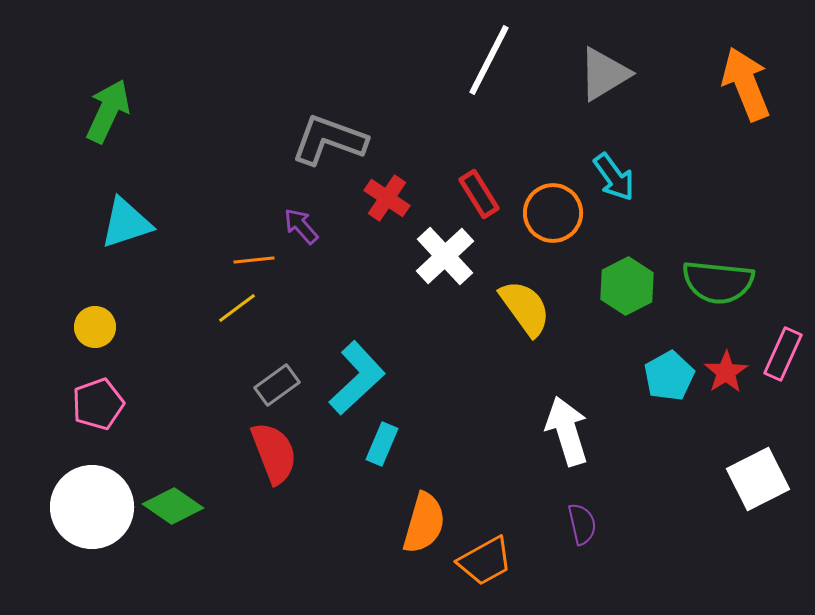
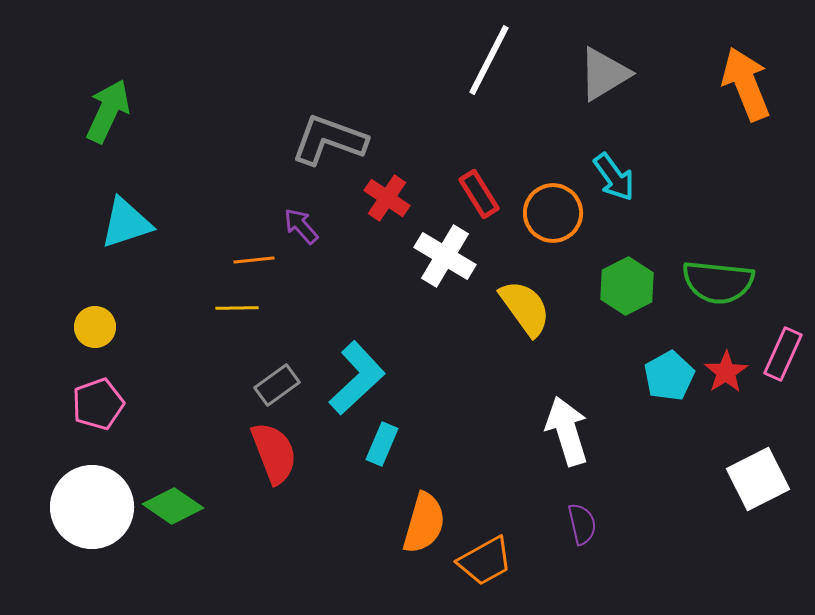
white cross: rotated 16 degrees counterclockwise
yellow line: rotated 36 degrees clockwise
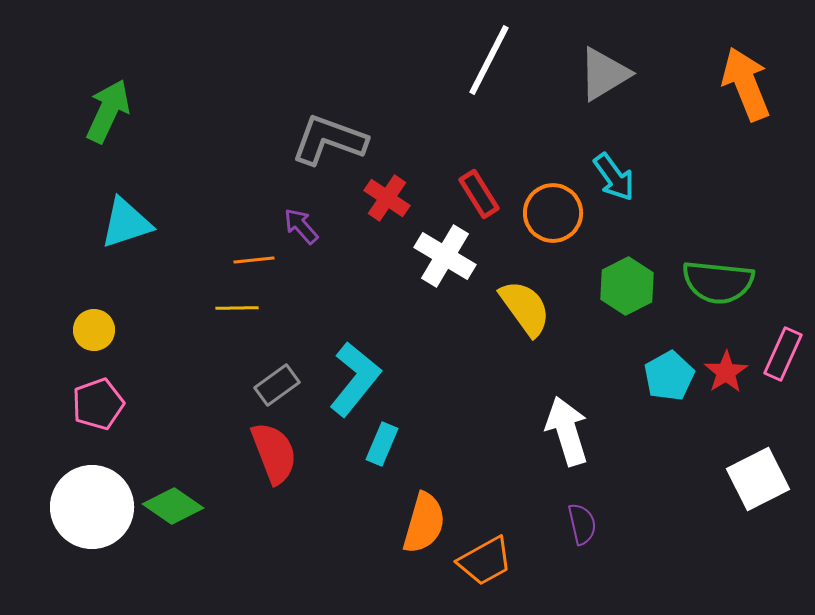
yellow circle: moved 1 px left, 3 px down
cyan L-shape: moved 2 px left, 1 px down; rotated 8 degrees counterclockwise
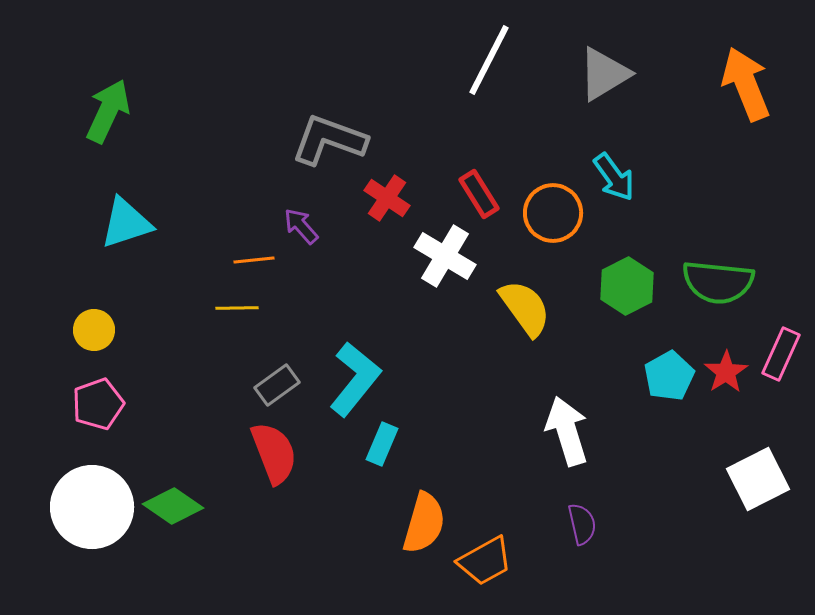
pink rectangle: moved 2 px left
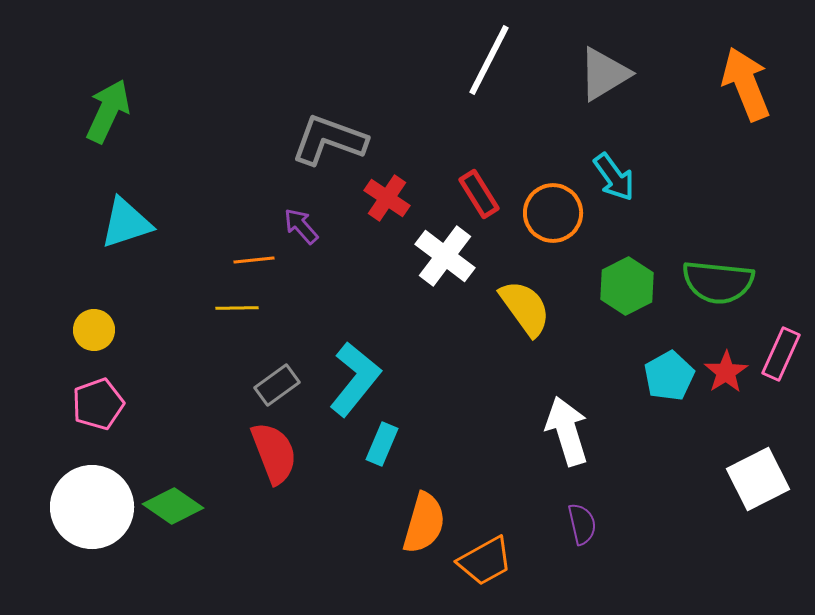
white cross: rotated 6 degrees clockwise
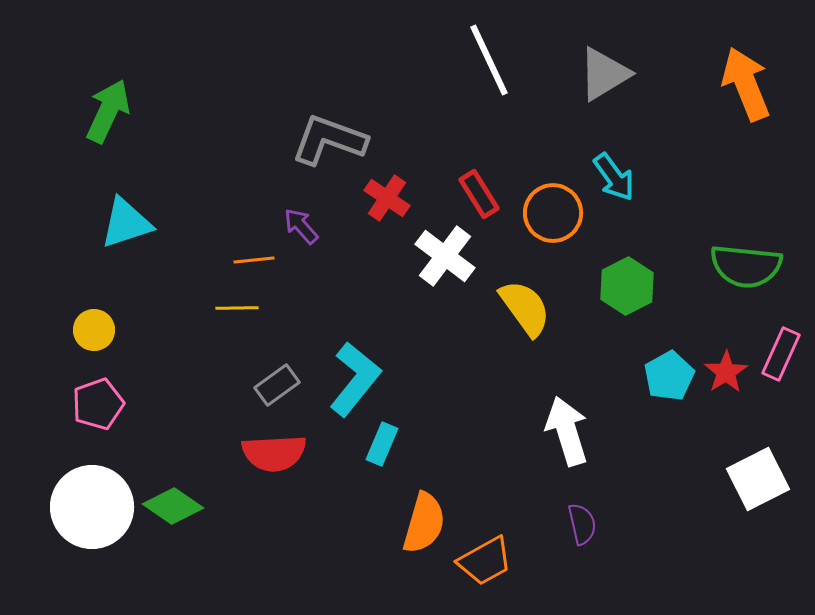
white line: rotated 52 degrees counterclockwise
green semicircle: moved 28 px right, 16 px up
red semicircle: rotated 108 degrees clockwise
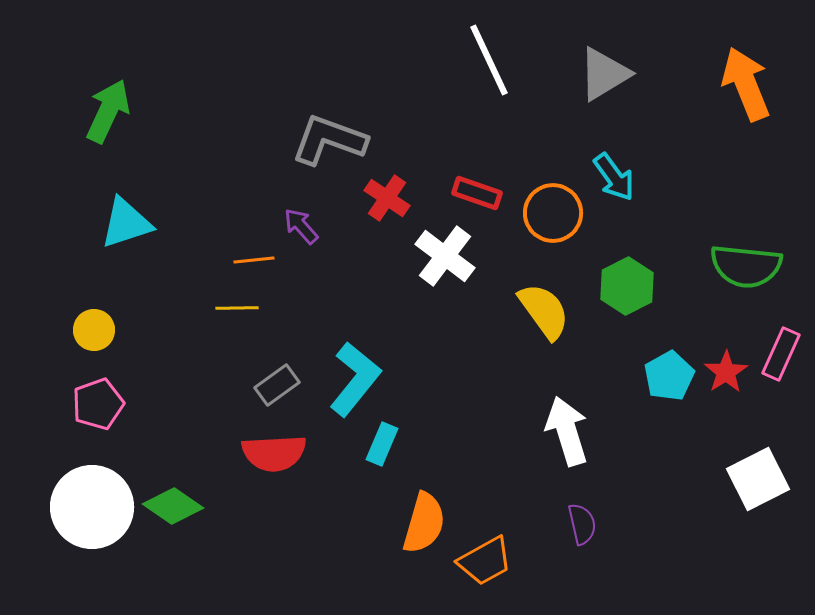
red rectangle: moved 2 px left, 1 px up; rotated 39 degrees counterclockwise
yellow semicircle: moved 19 px right, 3 px down
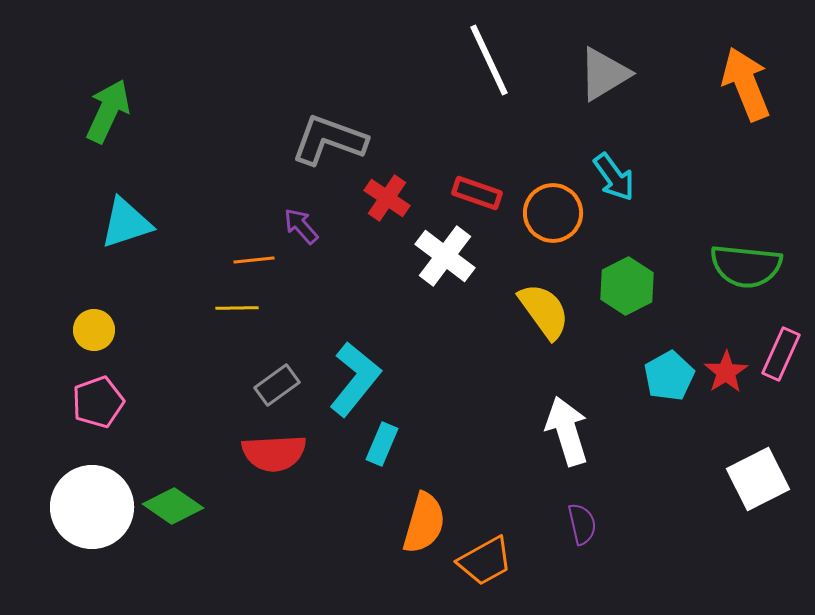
pink pentagon: moved 2 px up
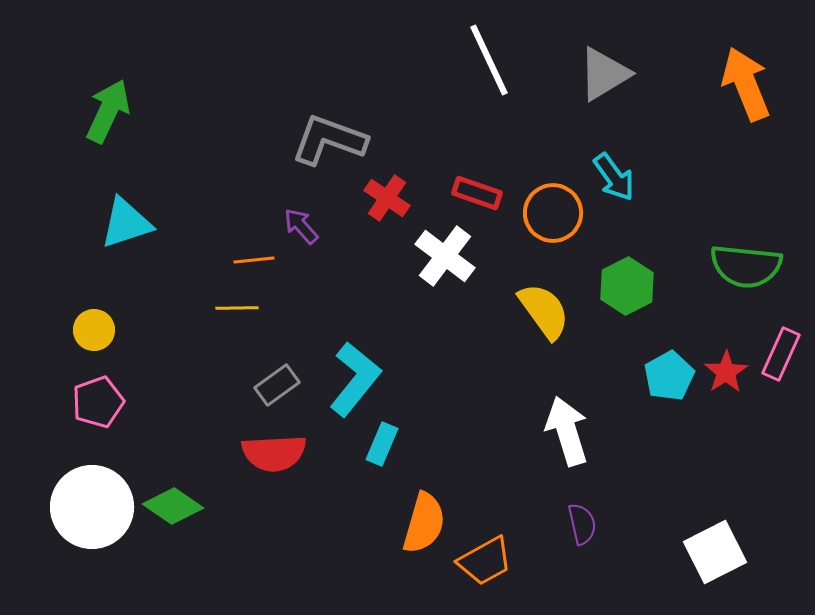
white square: moved 43 px left, 73 px down
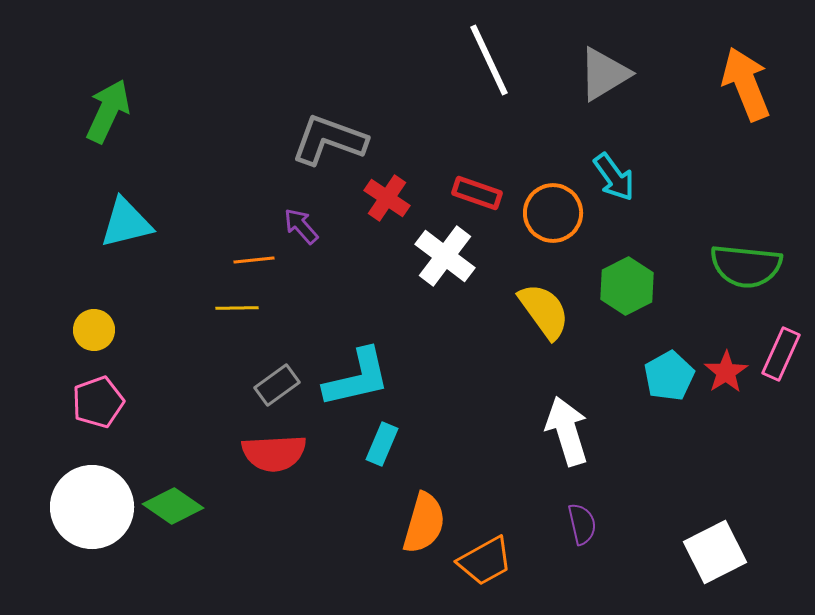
cyan triangle: rotated 4 degrees clockwise
cyan L-shape: moved 2 px right, 1 px up; rotated 38 degrees clockwise
